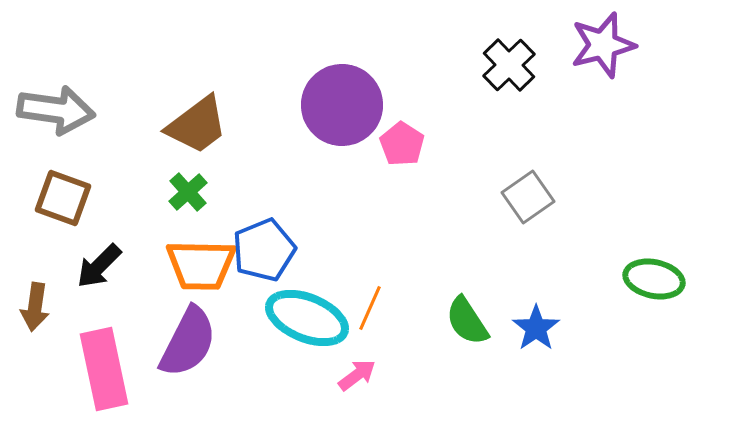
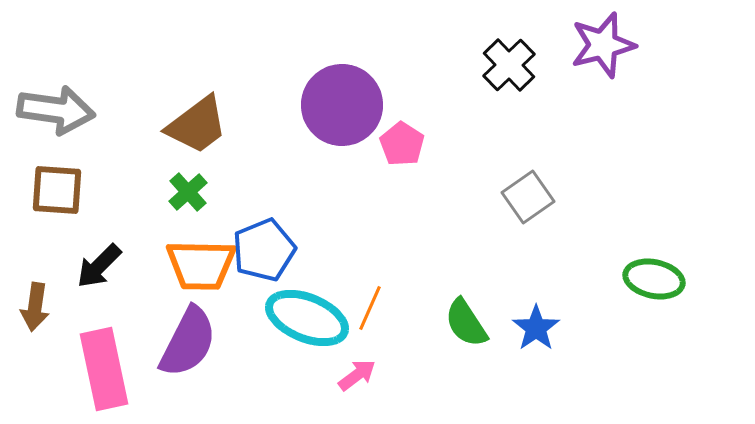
brown square: moved 6 px left, 8 px up; rotated 16 degrees counterclockwise
green semicircle: moved 1 px left, 2 px down
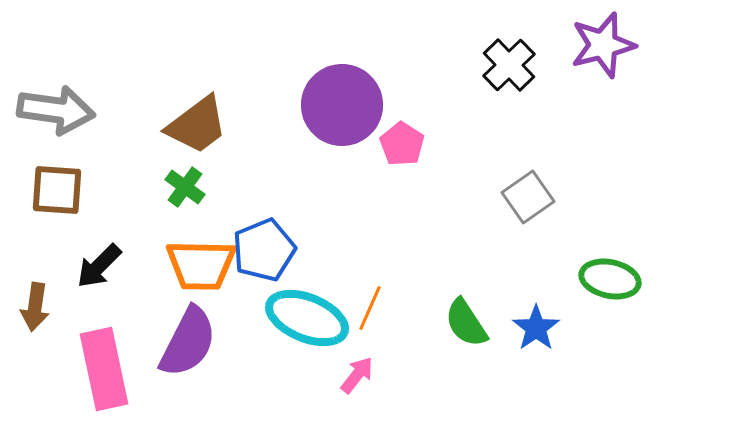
green cross: moved 3 px left, 5 px up; rotated 12 degrees counterclockwise
green ellipse: moved 44 px left
pink arrow: rotated 15 degrees counterclockwise
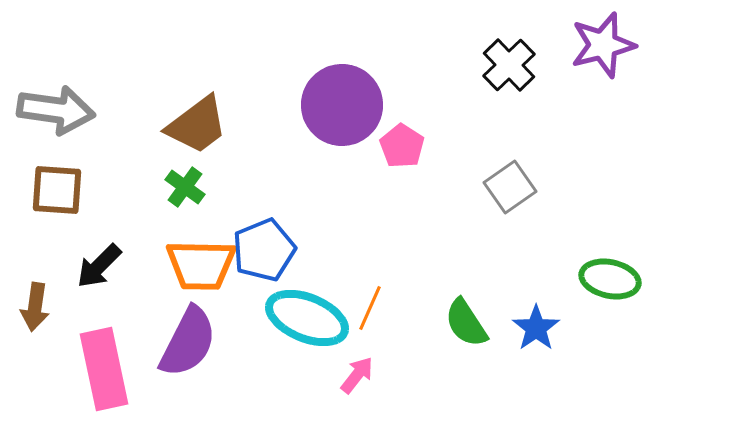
pink pentagon: moved 2 px down
gray square: moved 18 px left, 10 px up
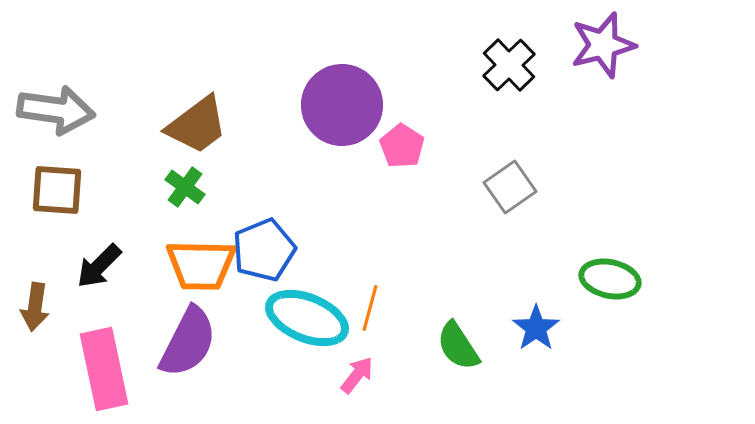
orange line: rotated 9 degrees counterclockwise
green semicircle: moved 8 px left, 23 px down
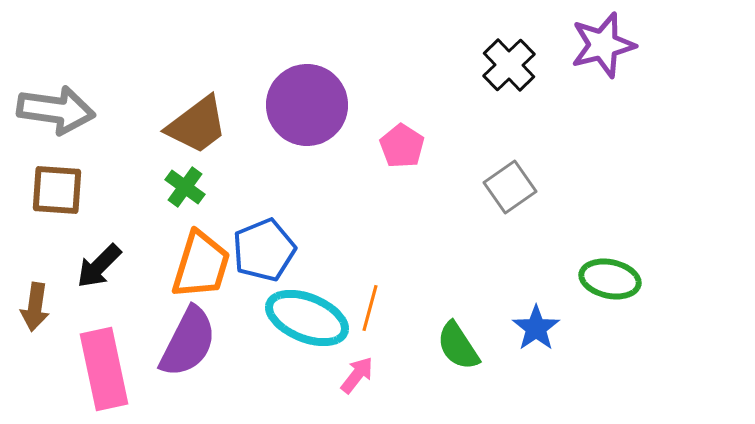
purple circle: moved 35 px left
orange trapezoid: rotated 74 degrees counterclockwise
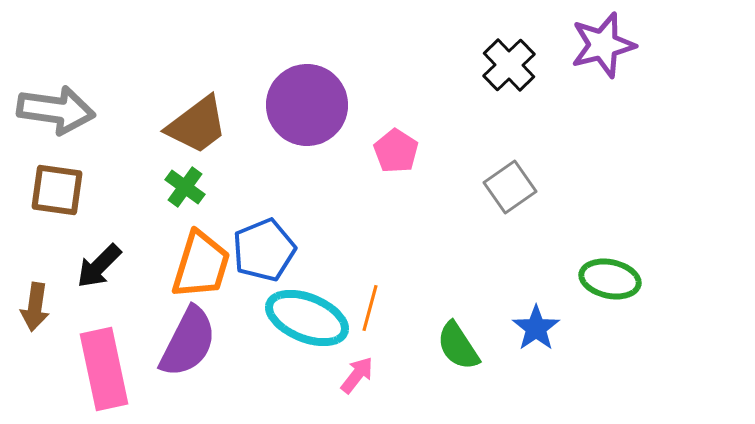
pink pentagon: moved 6 px left, 5 px down
brown square: rotated 4 degrees clockwise
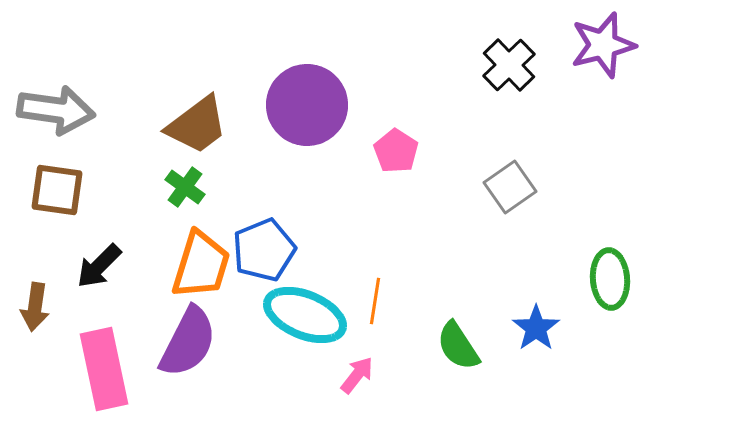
green ellipse: rotated 74 degrees clockwise
orange line: moved 5 px right, 7 px up; rotated 6 degrees counterclockwise
cyan ellipse: moved 2 px left, 3 px up
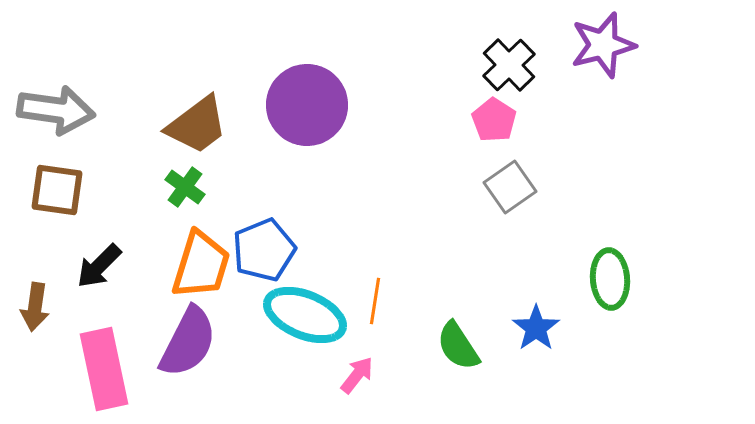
pink pentagon: moved 98 px right, 31 px up
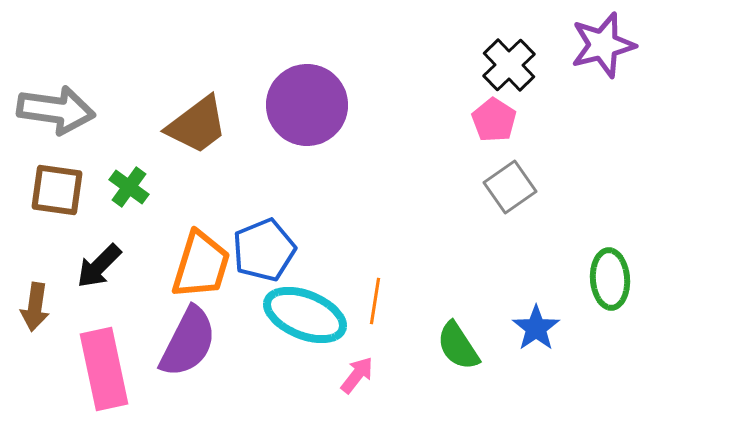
green cross: moved 56 px left
